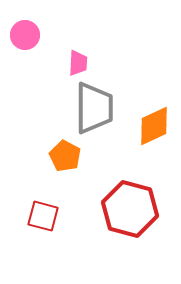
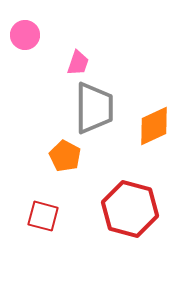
pink trapezoid: rotated 16 degrees clockwise
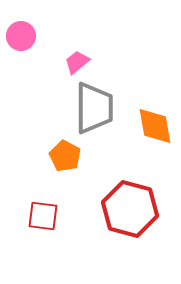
pink circle: moved 4 px left, 1 px down
pink trapezoid: moved 1 px left, 1 px up; rotated 148 degrees counterclockwise
orange diamond: moved 1 px right; rotated 75 degrees counterclockwise
red square: rotated 8 degrees counterclockwise
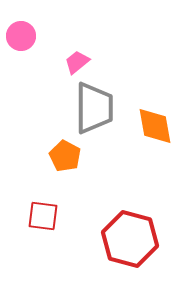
red hexagon: moved 30 px down
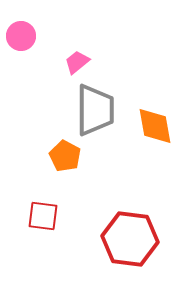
gray trapezoid: moved 1 px right, 2 px down
red hexagon: rotated 8 degrees counterclockwise
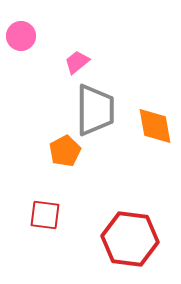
orange pentagon: moved 5 px up; rotated 16 degrees clockwise
red square: moved 2 px right, 1 px up
